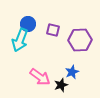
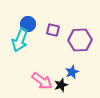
pink arrow: moved 2 px right, 4 px down
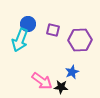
black star: moved 2 px down; rotated 24 degrees clockwise
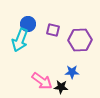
blue star: rotated 24 degrees clockwise
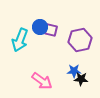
blue circle: moved 12 px right, 3 px down
purple square: moved 2 px left
purple hexagon: rotated 10 degrees counterclockwise
blue star: moved 2 px right, 1 px up
black star: moved 20 px right, 8 px up
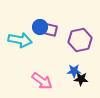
cyan arrow: rotated 100 degrees counterclockwise
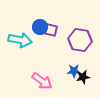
purple hexagon: rotated 20 degrees clockwise
black star: moved 2 px right, 2 px up; rotated 16 degrees counterclockwise
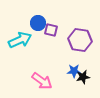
blue circle: moved 2 px left, 4 px up
cyan arrow: rotated 35 degrees counterclockwise
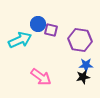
blue circle: moved 1 px down
blue star: moved 12 px right, 6 px up
pink arrow: moved 1 px left, 4 px up
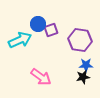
purple square: rotated 32 degrees counterclockwise
